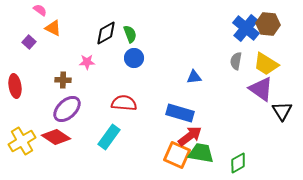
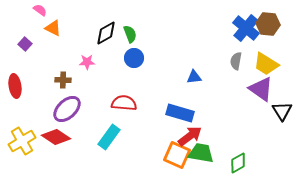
purple square: moved 4 px left, 2 px down
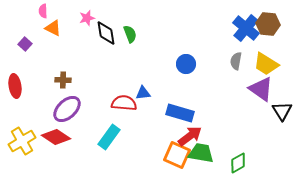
pink semicircle: moved 3 px right, 1 px down; rotated 128 degrees counterclockwise
black diamond: rotated 70 degrees counterclockwise
blue circle: moved 52 px right, 6 px down
pink star: moved 44 px up; rotated 14 degrees counterclockwise
blue triangle: moved 51 px left, 16 px down
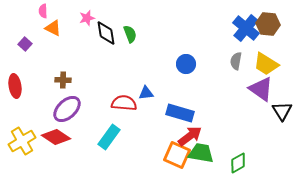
blue triangle: moved 3 px right
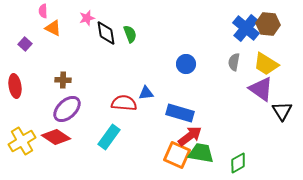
gray semicircle: moved 2 px left, 1 px down
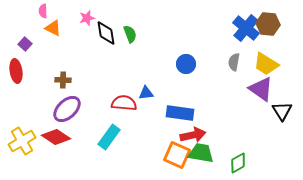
red ellipse: moved 1 px right, 15 px up
blue rectangle: rotated 8 degrees counterclockwise
red arrow: moved 3 px right, 1 px up; rotated 25 degrees clockwise
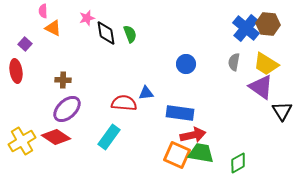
purple triangle: moved 2 px up
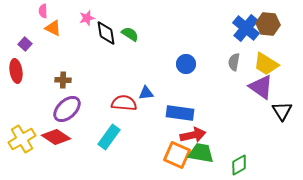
green semicircle: rotated 36 degrees counterclockwise
yellow cross: moved 2 px up
green diamond: moved 1 px right, 2 px down
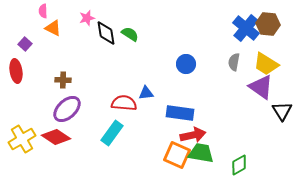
cyan rectangle: moved 3 px right, 4 px up
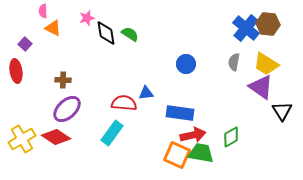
green diamond: moved 8 px left, 28 px up
